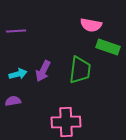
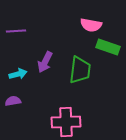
purple arrow: moved 2 px right, 9 px up
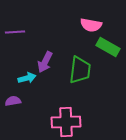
purple line: moved 1 px left, 1 px down
green rectangle: rotated 10 degrees clockwise
cyan arrow: moved 9 px right, 4 px down
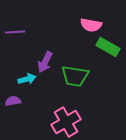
green trapezoid: moved 5 px left, 6 px down; rotated 92 degrees clockwise
cyan arrow: moved 1 px down
pink cross: rotated 28 degrees counterclockwise
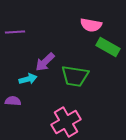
purple arrow: rotated 20 degrees clockwise
cyan arrow: moved 1 px right
purple semicircle: rotated 14 degrees clockwise
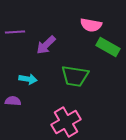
purple arrow: moved 1 px right, 17 px up
cyan arrow: rotated 24 degrees clockwise
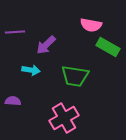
cyan arrow: moved 3 px right, 9 px up
pink cross: moved 2 px left, 4 px up
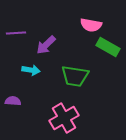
purple line: moved 1 px right, 1 px down
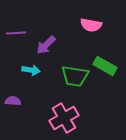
green rectangle: moved 3 px left, 19 px down
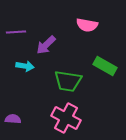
pink semicircle: moved 4 px left
purple line: moved 1 px up
cyan arrow: moved 6 px left, 4 px up
green trapezoid: moved 7 px left, 5 px down
purple semicircle: moved 18 px down
pink cross: moved 2 px right; rotated 32 degrees counterclockwise
